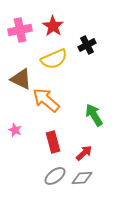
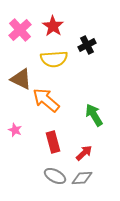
pink cross: rotated 30 degrees counterclockwise
yellow semicircle: rotated 20 degrees clockwise
gray ellipse: rotated 65 degrees clockwise
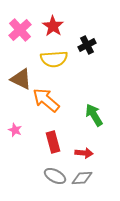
red arrow: rotated 48 degrees clockwise
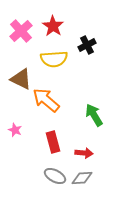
pink cross: moved 1 px right, 1 px down
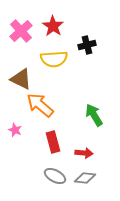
black cross: rotated 12 degrees clockwise
orange arrow: moved 6 px left, 5 px down
gray diamond: moved 3 px right; rotated 10 degrees clockwise
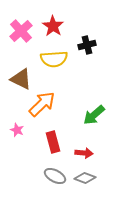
orange arrow: moved 2 px right, 1 px up; rotated 96 degrees clockwise
green arrow: rotated 100 degrees counterclockwise
pink star: moved 2 px right
gray diamond: rotated 15 degrees clockwise
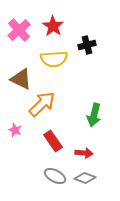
pink cross: moved 2 px left, 1 px up
green arrow: rotated 35 degrees counterclockwise
pink star: moved 2 px left
red rectangle: moved 1 px up; rotated 20 degrees counterclockwise
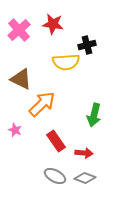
red star: moved 2 px up; rotated 25 degrees counterclockwise
yellow semicircle: moved 12 px right, 3 px down
red rectangle: moved 3 px right
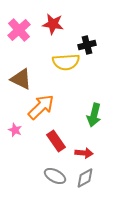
orange arrow: moved 1 px left, 3 px down
gray diamond: rotated 50 degrees counterclockwise
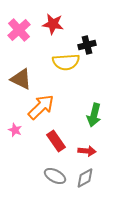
red arrow: moved 3 px right, 2 px up
